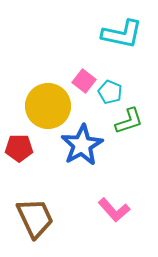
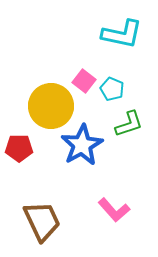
cyan pentagon: moved 2 px right, 3 px up
yellow circle: moved 3 px right
green L-shape: moved 3 px down
brown trapezoid: moved 7 px right, 3 px down
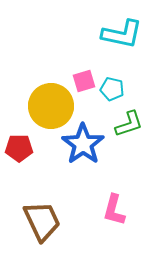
pink square: rotated 35 degrees clockwise
cyan pentagon: rotated 10 degrees counterclockwise
blue star: moved 1 px right, 1 px up; rotated 6 degrees counterclockwise
pink L-shape: rotated 56 degrees clockwise
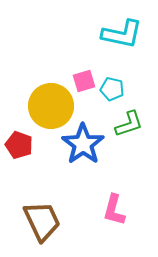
red pentagon: moved 3 px up; rotated 20 degrees clockwise
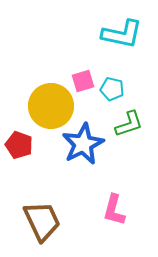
pink square: moved 1 px left
blue star: rotated 9 degrees clockwise
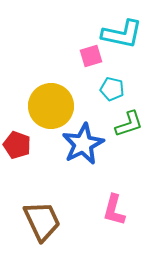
pink square: moved 8 px right, 25 px up
red pentagon: moved 2 px left
